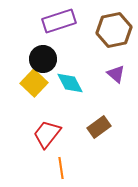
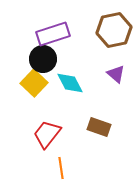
purple rectangle: moved 6 px left, 13 px down
brown rectangle: rotated 55 degrees clockwise
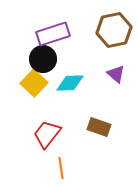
cyan diamond: rotated 64 degrees counterclockwise
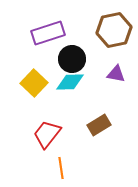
purple rectangle: moved 5 px left, 1 px up
black circle: moved 29 px right
purple triangle: rotated 30 degrees counterclockwise
cyan diamond: moved 1 px up
brown rectangle: moved 2 px up; rotated 50 degrees counterclockwise
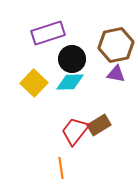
brown hexagon: moved 2 px right, 15 px down
red trapezoid: moved 28 px right, 3 px up
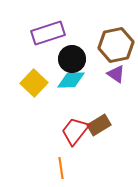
purple triangle: rotated 24 degrees clockwise
cyan diamond: moved 1 px right, 2 px up
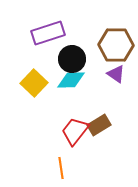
brown hexagon: rotated 12 degrees clockwise
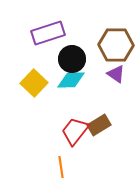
orange line: moved 1 px up
